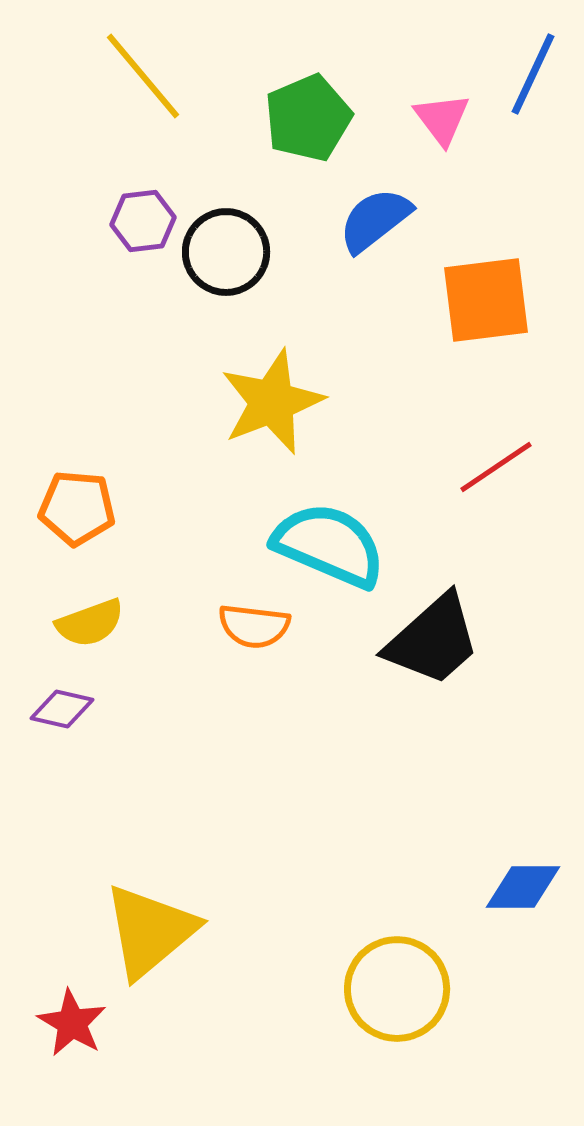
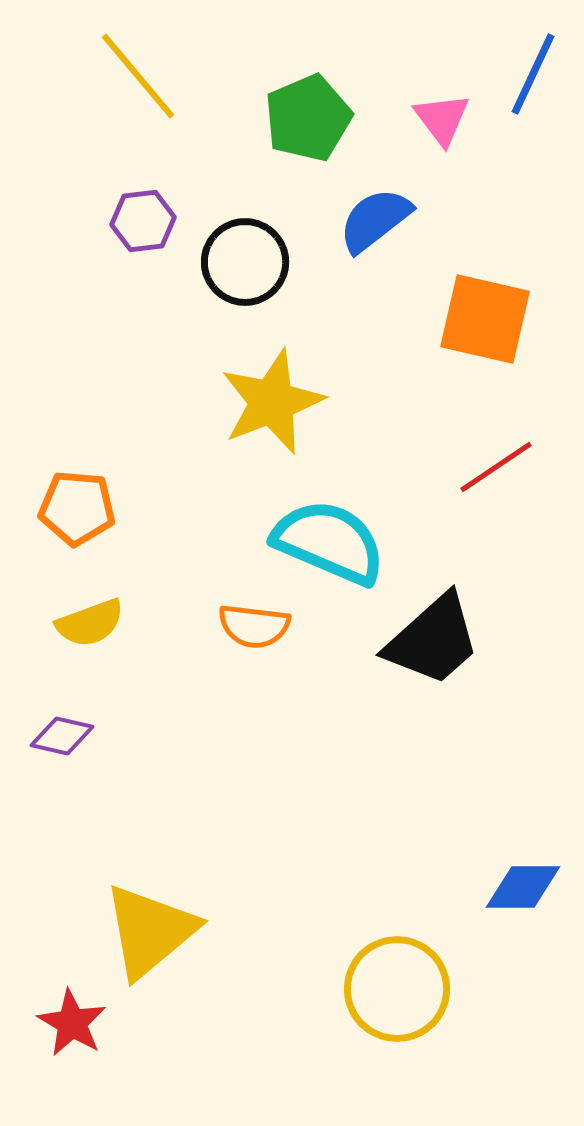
yellow line: moved 5 px left
black circle: moved 19 px right, 10 px down
orange square: moved 1 px left, 19 px down; rotated 20 degrees clockwise
cyan semicircle: moved 3 px up
purple diamond: moved 27 px down
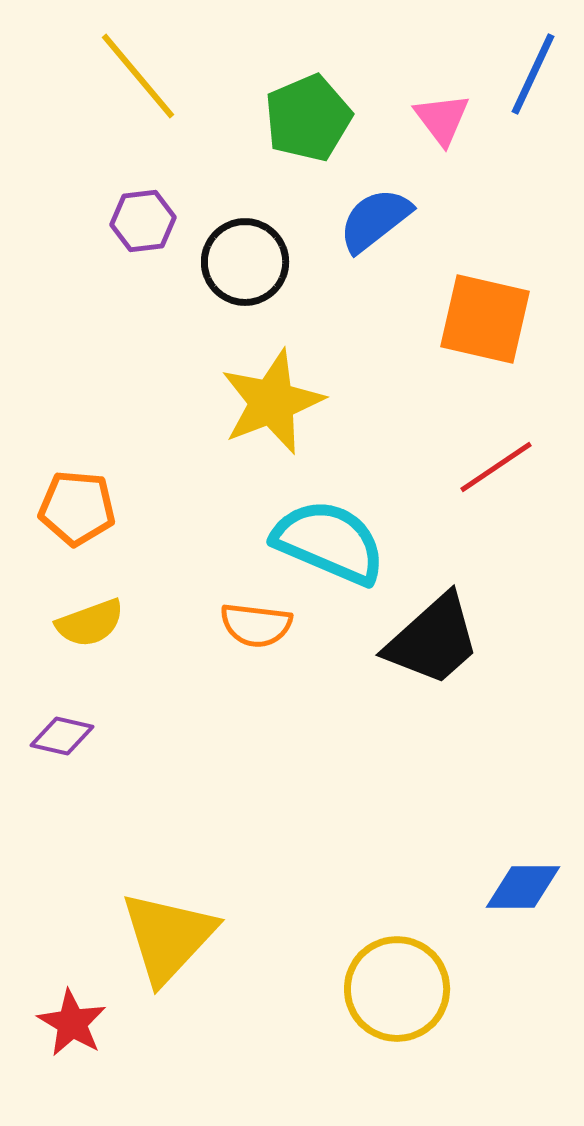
orange semicircle: moved 2 px right, 1 px up
yellow triangle: moved 18 px right, 6 px down; rotated 7 degrees counterclockwise
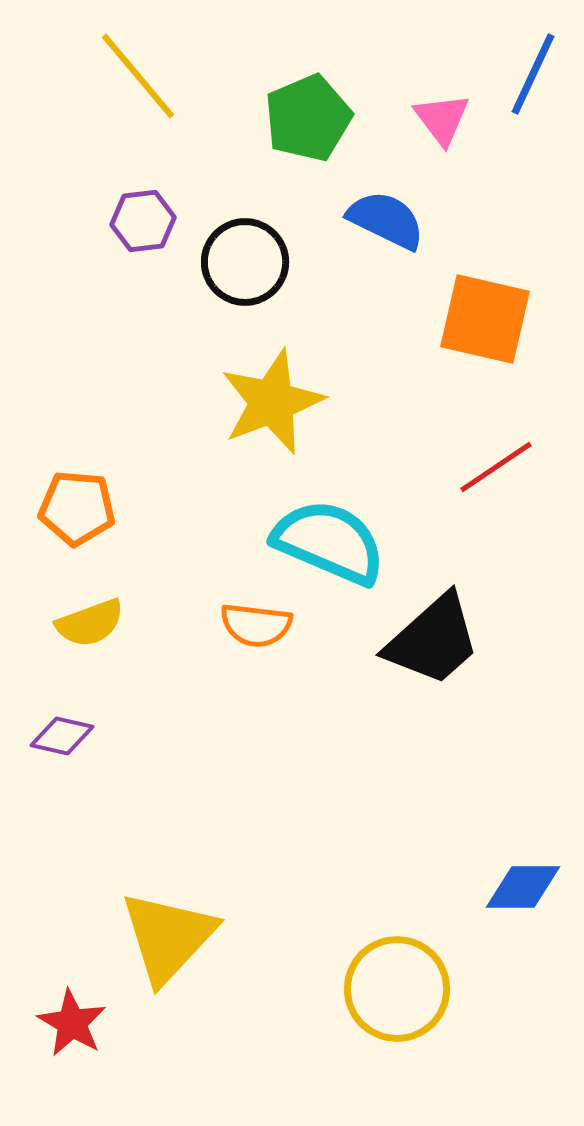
blue semicircle: moved 11 px right; rotated 64 degrees clockwise
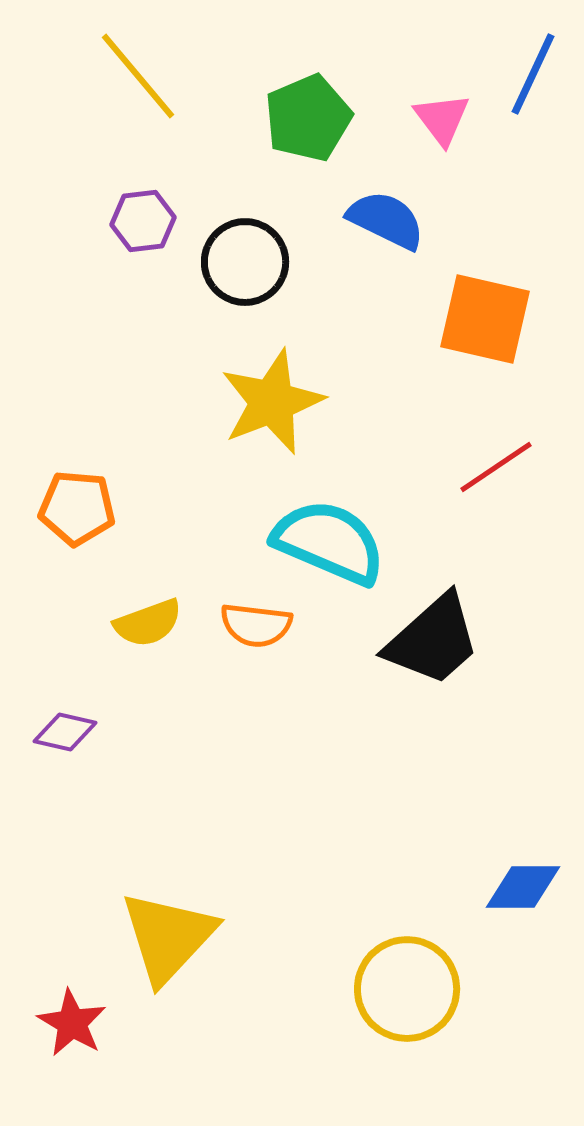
yellow semicircle: moved 58 px right
purple diamond: moved 3 px right, 4 px up
yellow circle: moved 10 px right
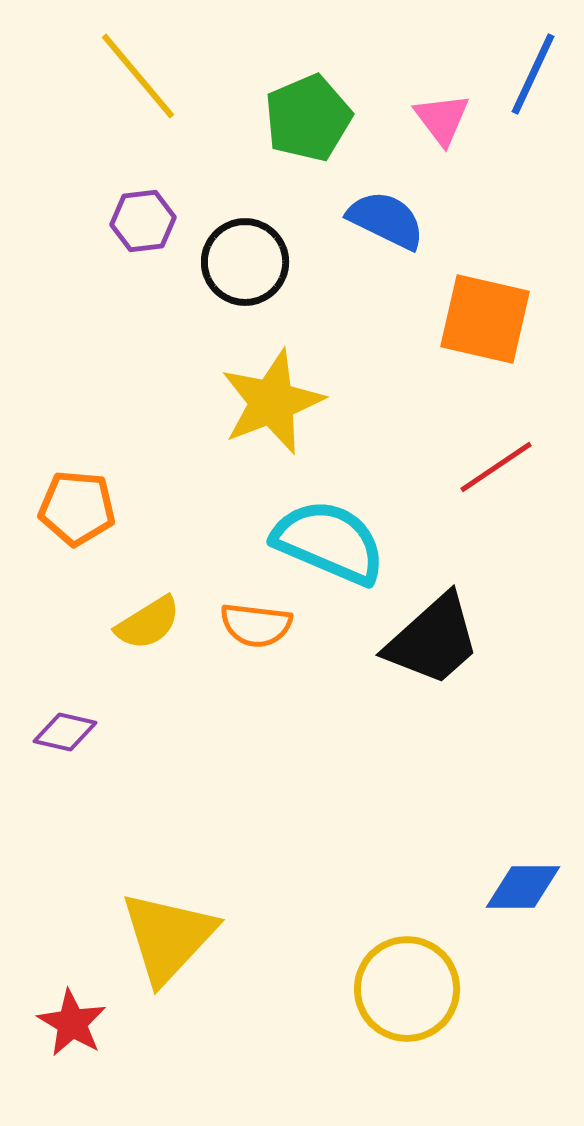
yellow semicircle: rotated 12 degrees counterclockwise
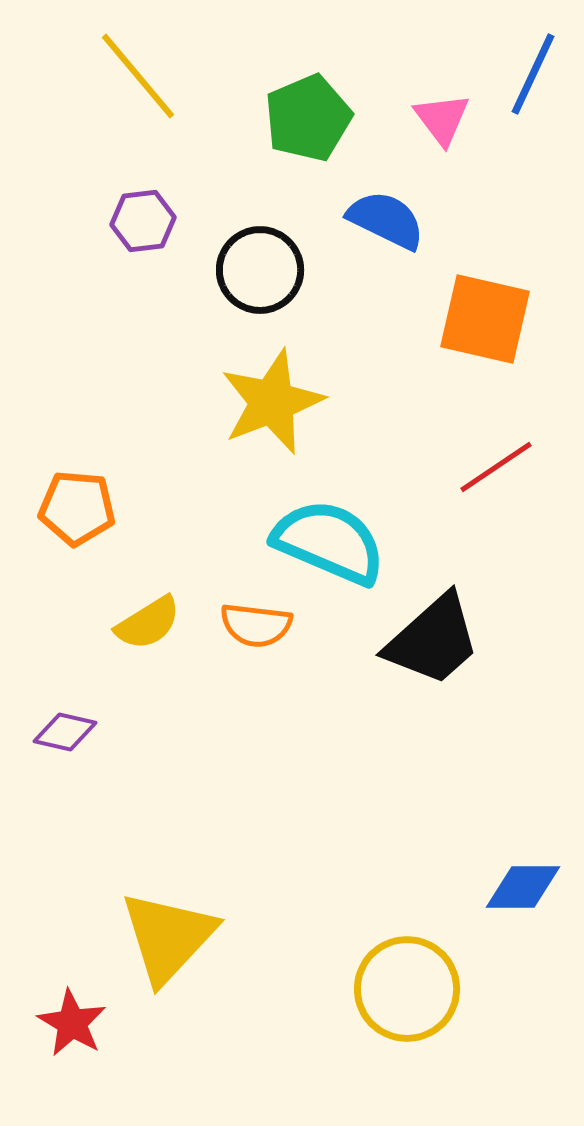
black circle: moved 15 px right, 8 px down
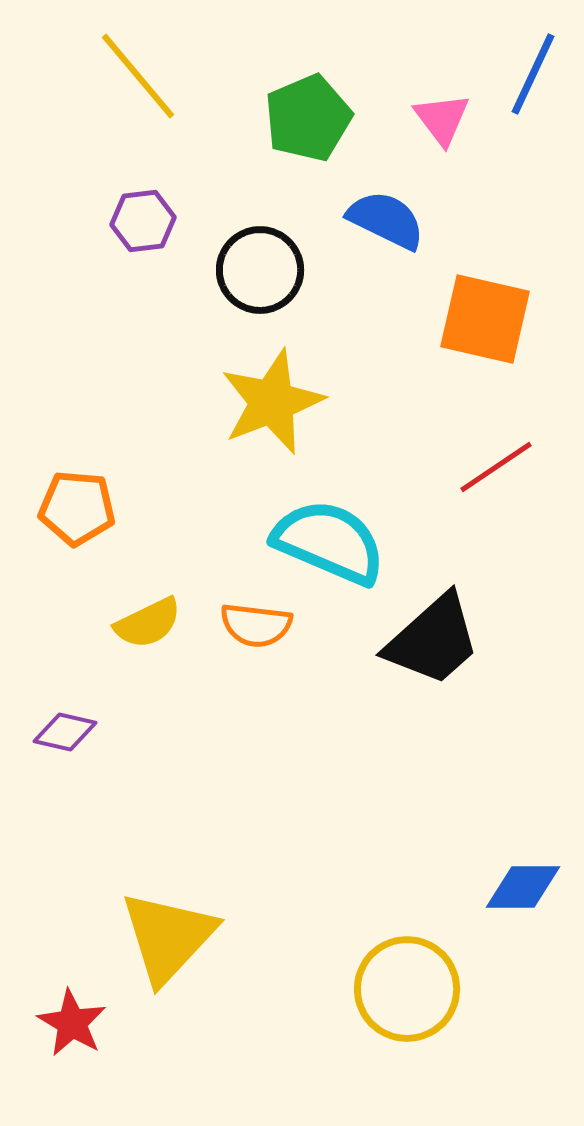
yellow semicircle: rotated 6 degrees clockwise
